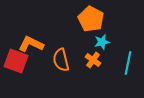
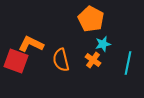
cyan star: moved 1 px right, 2 px down
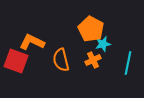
orange pentagon: moved 10 px down
orange L-shape: moved 1 px right, 2 px up
orange cross: rotated 28 degrees clockwise
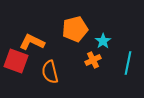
orange pentagon: moved 16 px left; rotated 30 degrees clockwise
cyan star: moved 3 px up; rotated 21 degrees counterclockwise
orange semicircle: moved 11 px left, 12 px down
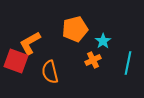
orange L-shape: moved 2 px left, 1 px down; rotated 55 degrees counterclockwise
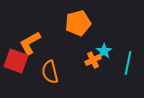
orange pentagon: moved 3 px right, 6 px up
cyan star: moved 1 px right, 10 px down
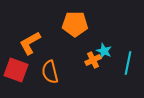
orange pentagon: moved 3 px left, 1 px down; rotated 15 degrees clockwise
cyan star: rotated 14 degrees counterclockwise
red square: moved 9 px down
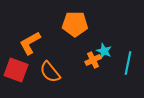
orange semicircle: rotated 25 degrees counterclockwise
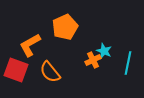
orange pentagon: moved 10 px left, 3 px down; rotated 25 degrees counterclockwise
orange L-shape: moved 2 px down
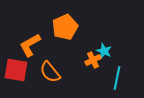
cyan line: moved 11 px left, 15 px down
red square: rotated 10 degrees counterclockwise
